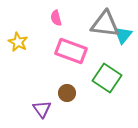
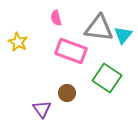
gray triangle: moved 6 px left, 4 px down
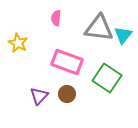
pink semicircle: rotated 21 degrees clockwise
yellow star: moved 1 px down
pink rectangle: moved 4 px left, 11 px down
brown circle: moved 1 px down
purple triangle: moved 3 px left, 13 px up; rotated 18 degrees clockwise
